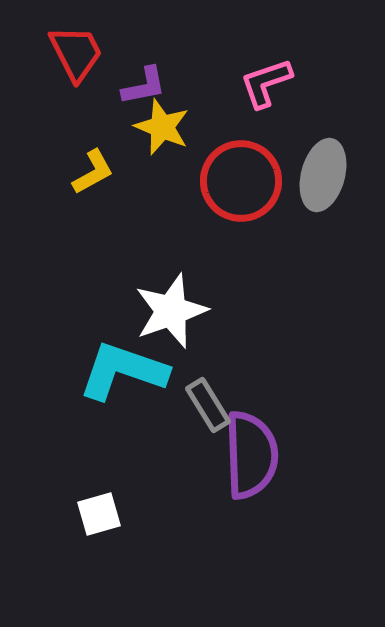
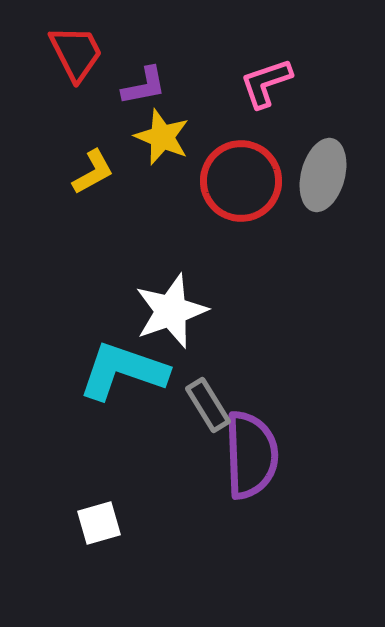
yellow star: moved 10 px down
white square: moved 9 px down
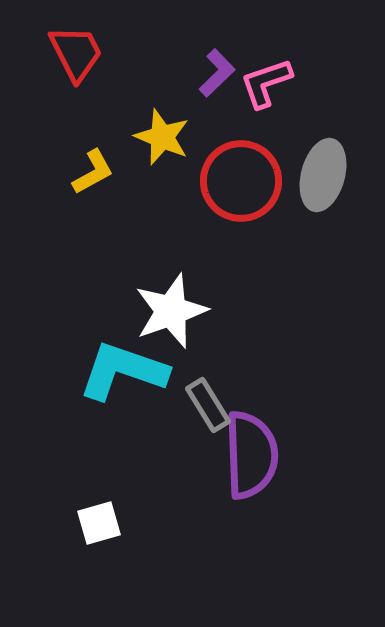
purple L-shape: moved 73 px right, 13 px up; rotated 33 degrees counterclockwise
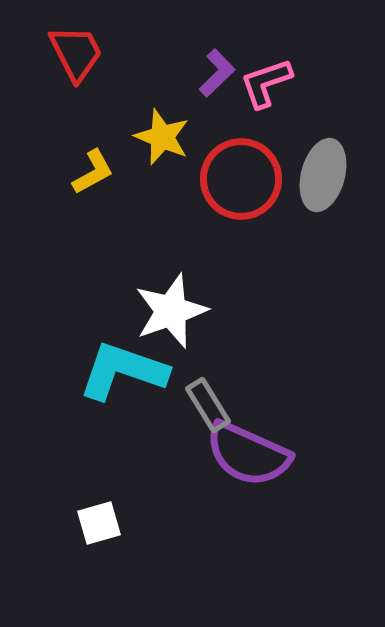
red circle: moved 2 px up
purple semicircle: moved 3 px left, 1 px up; rotated 116 degrees clockwise
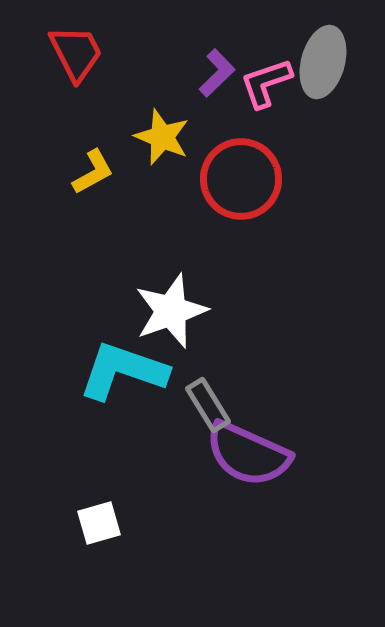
gray ellipse: moved 113 px up
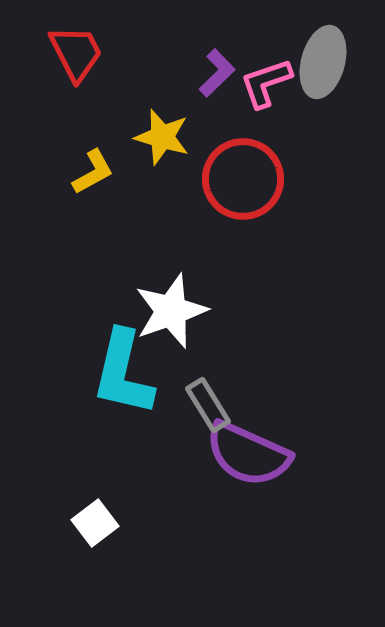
yellow star: rotated 6 degrees counterclockwise
red circle: moved 2 px right
cyan L-shape: moved 2 px down; rotated 96 degrees counterclockwise
white square: moved 4 px left; rotated 21 degrees counterclockwise
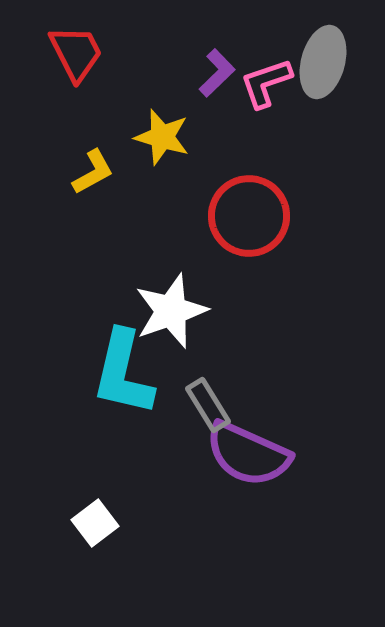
red circle: moved 6 px right, 37 px down
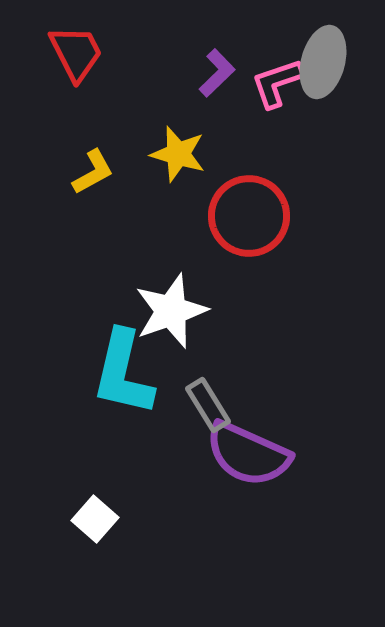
pink L-shape: moved 11 px right
yellow star: moved 16 px right, 17 px down
white square: moved 4 px up; rotated 12 degrees counterclockwise
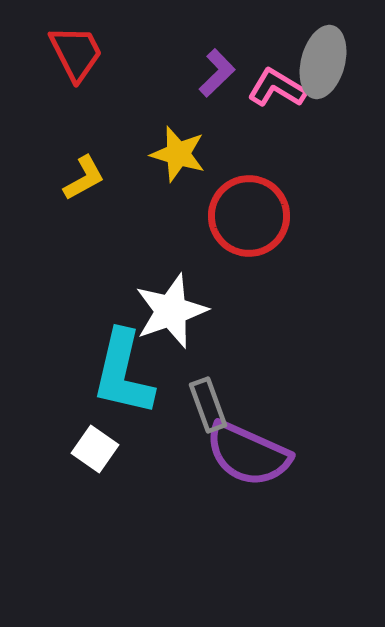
pink L-shape: moved 5 px down; rotated 50 degrees clockwise
yellow L-shape: moved 9 px left, 6 px down
gray rectangle: rotated 12 degrees clockwise
white square: moved 70 px up; rotated 6 degrees counterclockwise
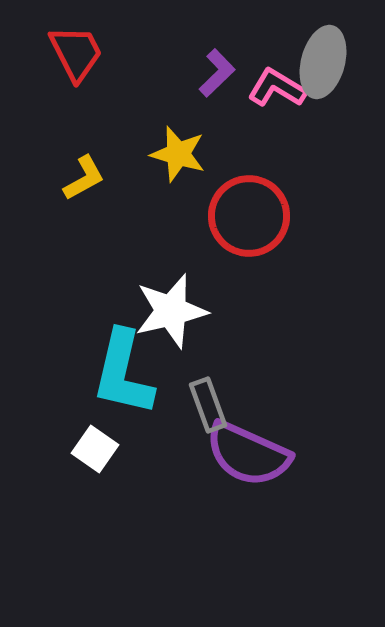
white star: rotated 6 degrees clockwise
